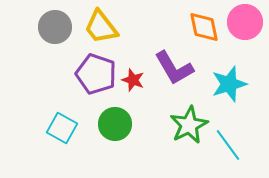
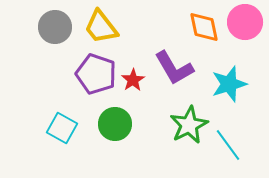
red star: rotated 20 degrees clockwise
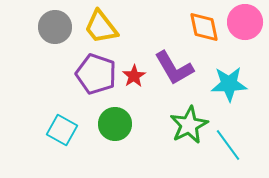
red star: moved 1 px right, 4 px up
cyan star: rotated 15 degrees clockwise
cyan square: moved 2 px down
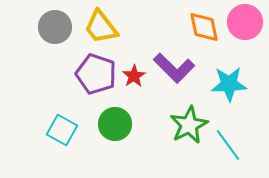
purple L-shape: rotated 15 degrees counterclockwise
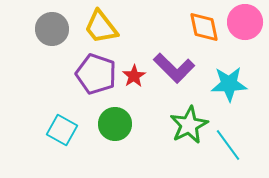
gray circle: moved 3 px left, 2 px down
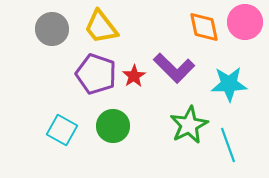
green circle: moved 2 px left, 2 px down
cyan line: rotated 16 degrees clockwise
